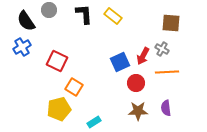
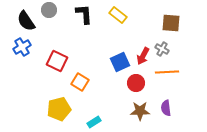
yellow rectangle: moved 5 px right, 1 px up
orange square: moved 6 px right, 5 px up
brown star: moved 2 px right
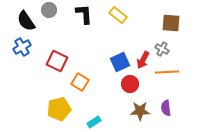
red arrow: moved 4 px down
red circle: moved 6 px left, 1 px down
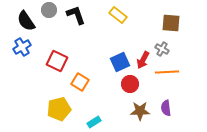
black L-shape: moved 8 px left, 1 px down; rotated 15 degrees counterclockwise
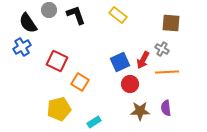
black semicircle: moved 2 px right, 2 px down
